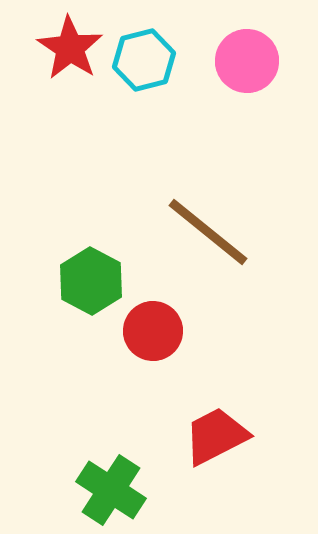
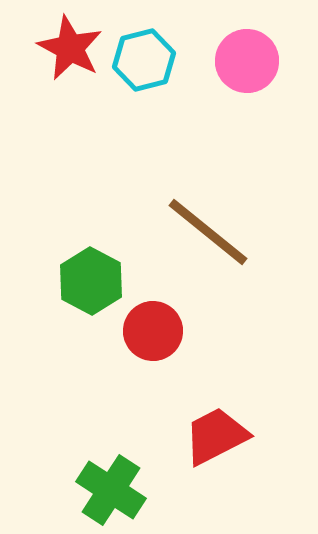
red star: rotated 6 degrees counterclockwise
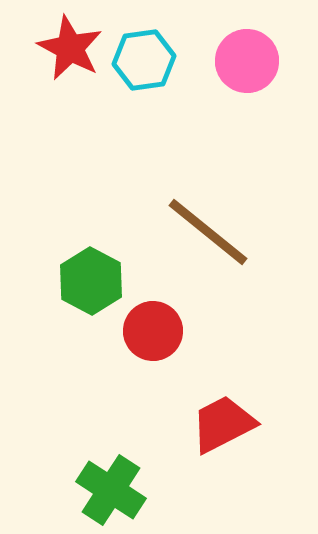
cyan hexagon: rotated 6 degrees clockwise
red trapezoid: moved 7 px right, 12 px up
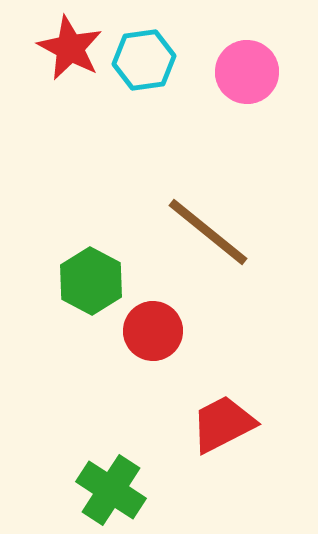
pink circle: moved 11 px down
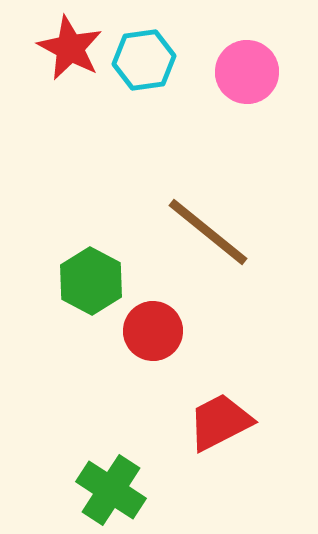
red trapezoid: moved 3 px left, 2 px up
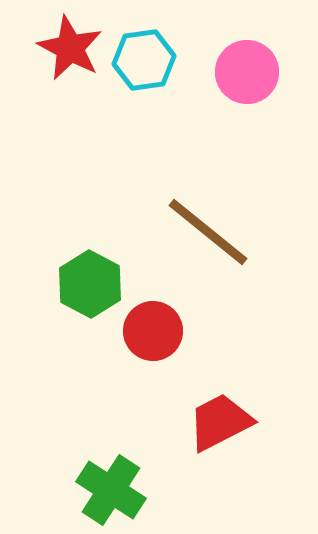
green hexagon: moved 1 px left, 3 px down
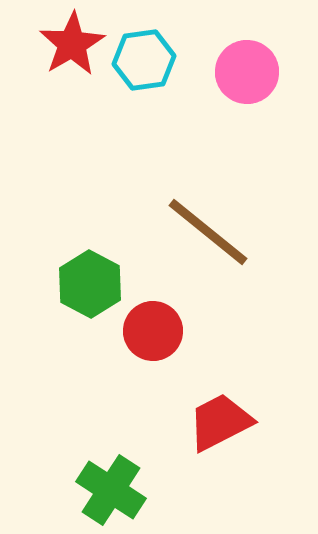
red star: moved 2 px right, 4 px up; rotated 14 degrees clockwise
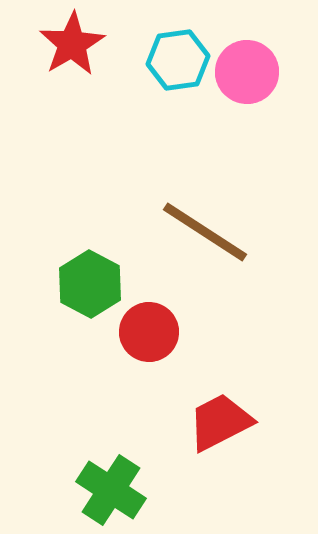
cyan hexagon: moved 34 px right
brown line: moved 3 px left; rotated 6 degrees counterclockwise
red circle: moved 4 px left, 1 px down
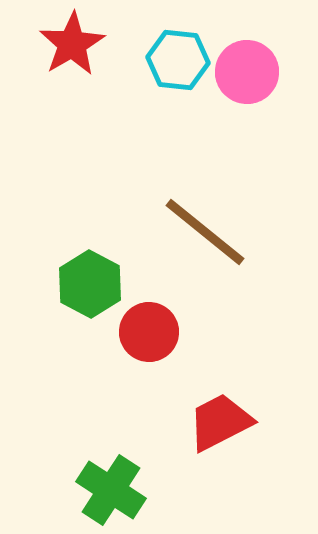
cyan hexagon: rotated 14 degrees clockwise
brown line: rotated 6 degrees clockwise
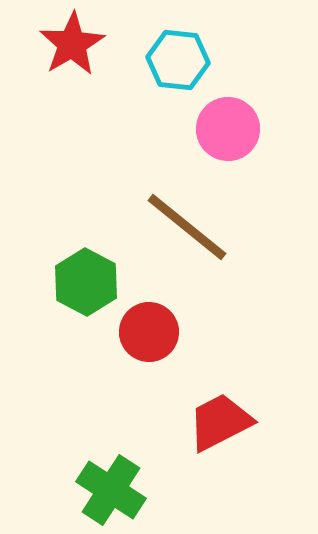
pink circle: moved 19 px left, 57 px down
brown line: moved 18 px left, 5 px up
green hexagon: moved 4 px left, 2 px up
